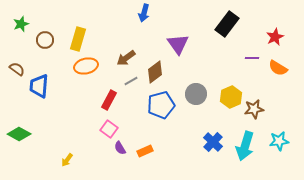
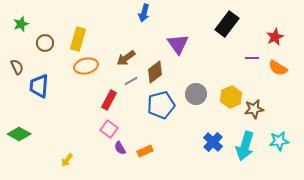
brown circle: moved 3 px down
brown semicircle: moved 2 px up; rotated 28 degrees clockwise
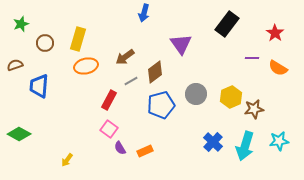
red star: moved 4 px up; rotated 12 degrees counterclockwise
purple triangle: moved 3 px right
brown arrow: moved 1 px left, 1 px up
brown semicircle: moved 2 px left, 2 px up; rotated 84 degrees counterclockwise
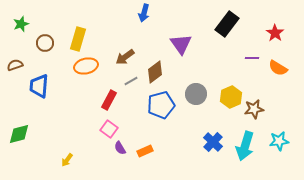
green diamond: rotated 45 degrees counterclockwise
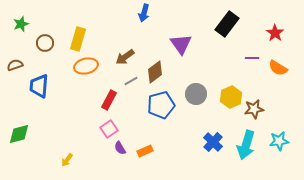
pink square: rotated 18 degrees clockwise
cyan arrow: moved 1 px right, 1 px up
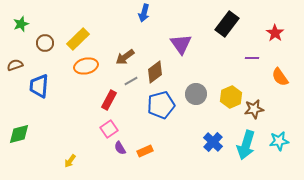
yellow rectangle: rotated 30 degrees clockwise
orange semicircle: moved 2 px right, 9 px down; rotated 24 degrees clockwise
yellow arrow: moved 3 px right, 1 px down
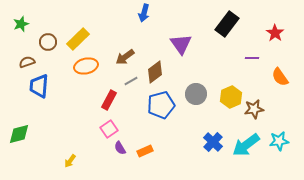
brown circle: moved 3 px right, 1 px up
brown semicircle: moved 12 px right, 3 px up
cyan arrow: rotated 36 degrees clockwise
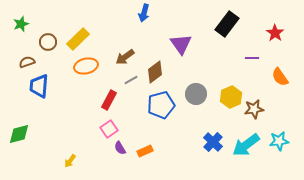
gray line: moved 1 px up
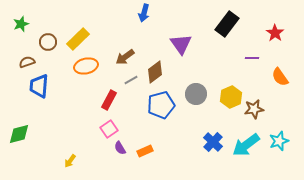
cyan star: rotated 12 degrees counterclockwise
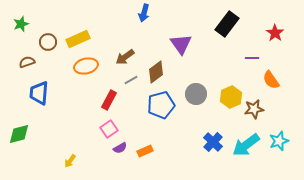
yellow rectangle: rotated 20 degrees clockwise
brown diamond: moved 1 px right
orange semicircle: moved 9 px left, 3 px down
blue trapezoid: moved 7 px down
purple semicircle: rotated 88 degrees counterclockwise
